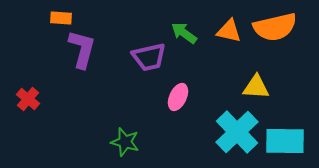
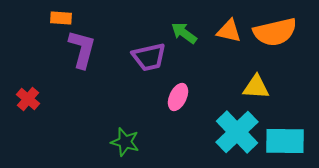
orange semicircle: moved 5 px down
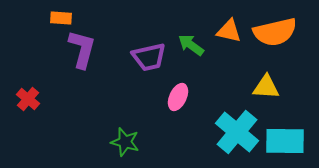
green arrow: moved 7 px right, 12 px down
yellow triangle: moved 10 px right
cyan cross: rotated 6 degrees counterclockwise
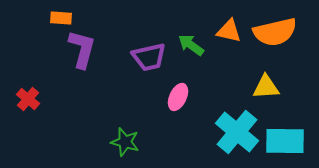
yellow triangle: rotated 8 degrees counterclockwise
